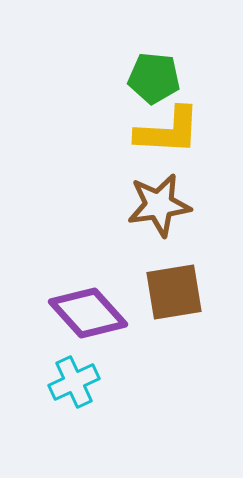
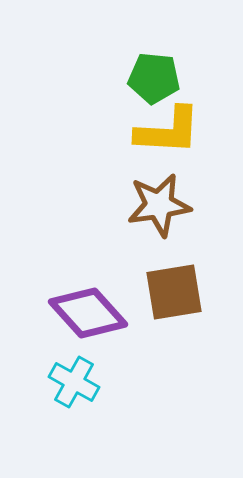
cyan cross: rotated 36 degrees counterclockwise
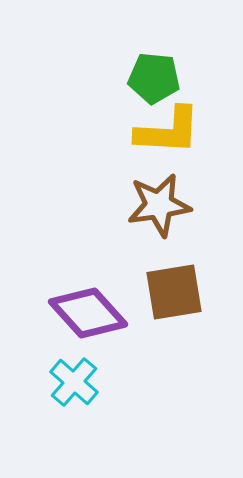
cyan cross: rotated 12 degrees clockwise
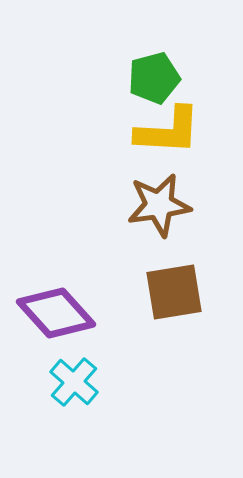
green pentagon: rotated 21 degrees counterclockwise
purple diamond: moved 32 px left
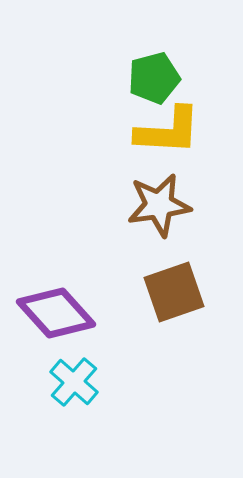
brown square: rotated 10 degrees counterclockwise
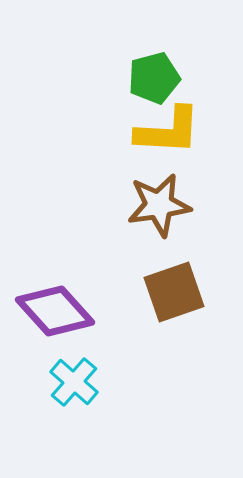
purple diamond: moved 1 px left, 2 px up
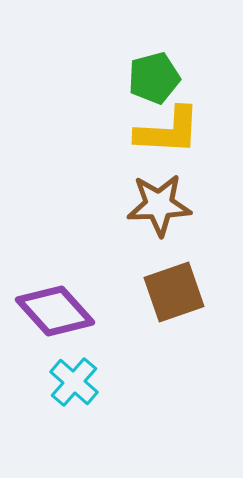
brown star: rotated 6 degrees clockwise
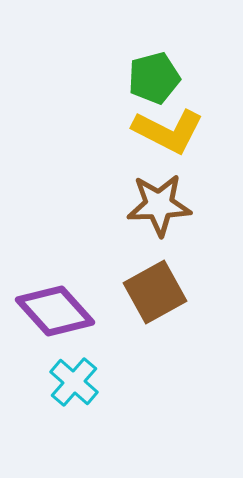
yellow L-shape: rotated 24 degrees clockwise
brown square: moved 19 px left; rotated 10 degrees counterclockwise
